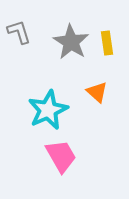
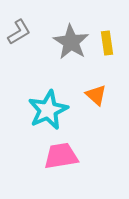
gray L-shape: rotated 76 degrees clockwise
orange triangle: moved 1 px left, 3 px down
pink trapezoid: rotated 69 degrees counterclockwise
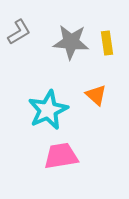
gray star: rotated 27 degrees counterclockwise
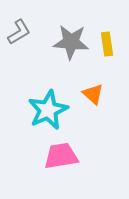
yellow rectangle: moved 1 px down
orange triangle: moved 3 px left, 1 px up
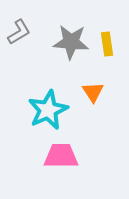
orange triangle: moved 2 px up; rotated 15 degrees clockwise
pink trapezoid: rotated 9 degrees clockwise
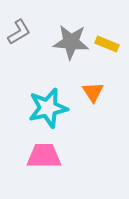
yellow rectangle: rotated 60 degrees counterclockwise
cyan star: moved 2 px up; rotated 12 degrees clockwise
pink trapezoid: moved 17 px left
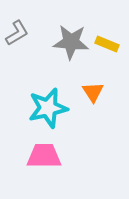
gray L-shape: moved 2 px left, 1 px down
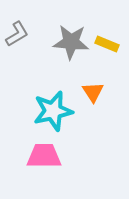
gray L-shape: moved 1 px down
cyan star: moved 5 px right, 3 px down
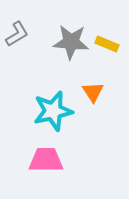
pink trapezoid: moved 2 px right, 4 px down
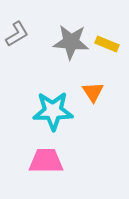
cyan star: rotated 12 degrees clockwise
pink trapezoid: moved 1 px down
